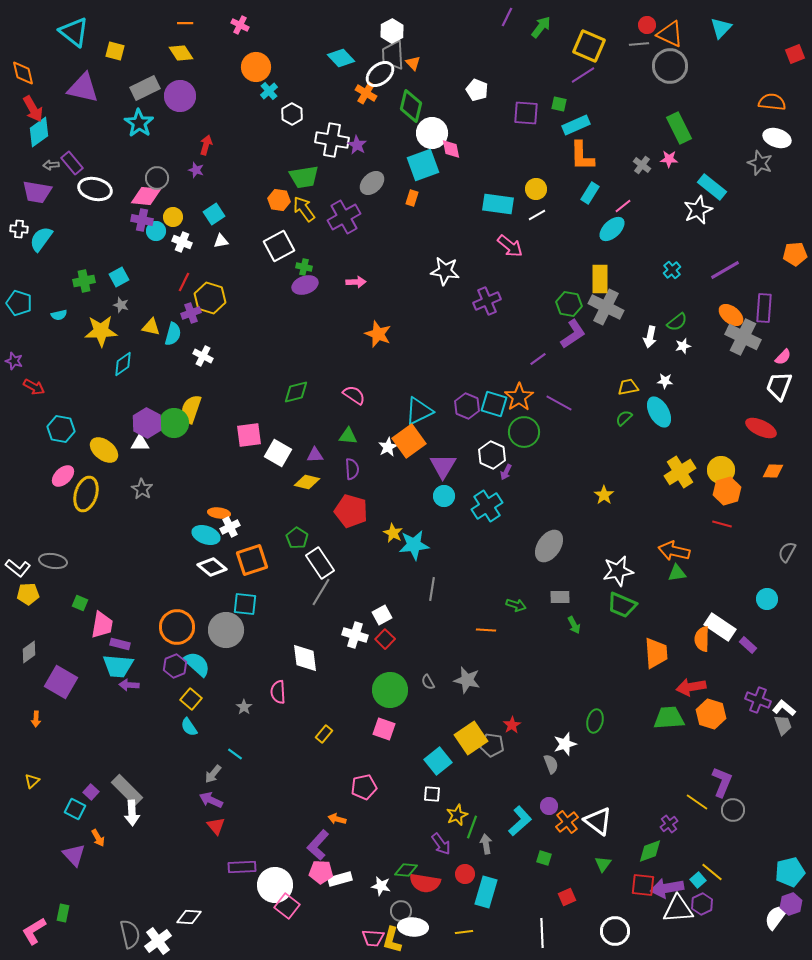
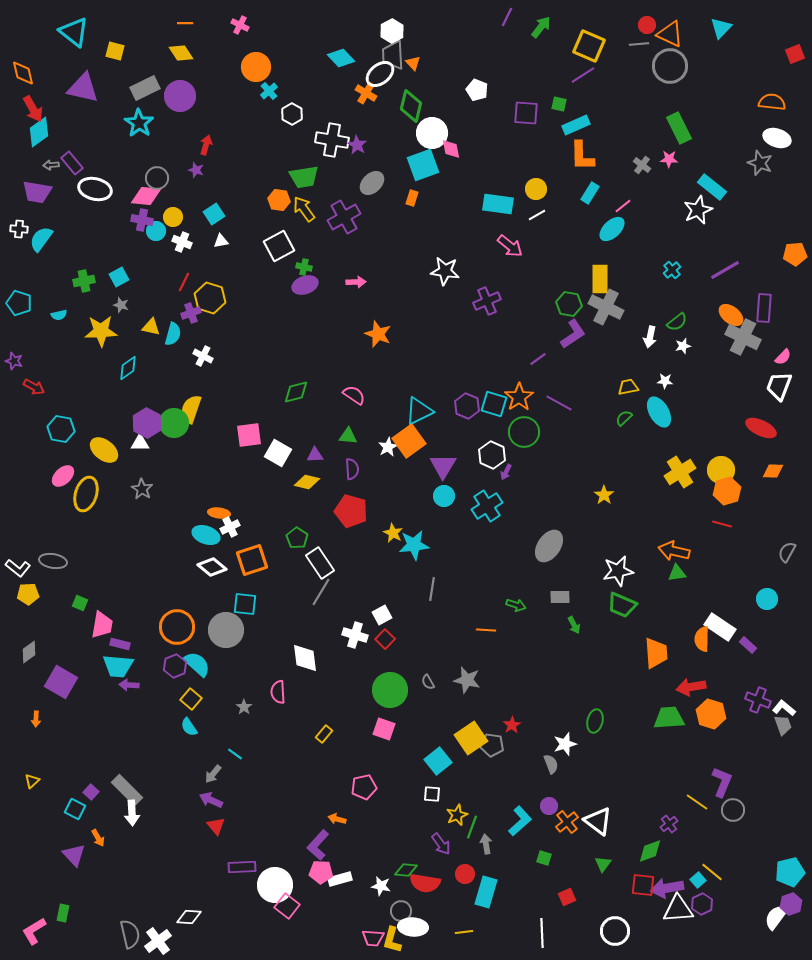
cyan diamond at (123, 364): moved 5 px right, 4 px down
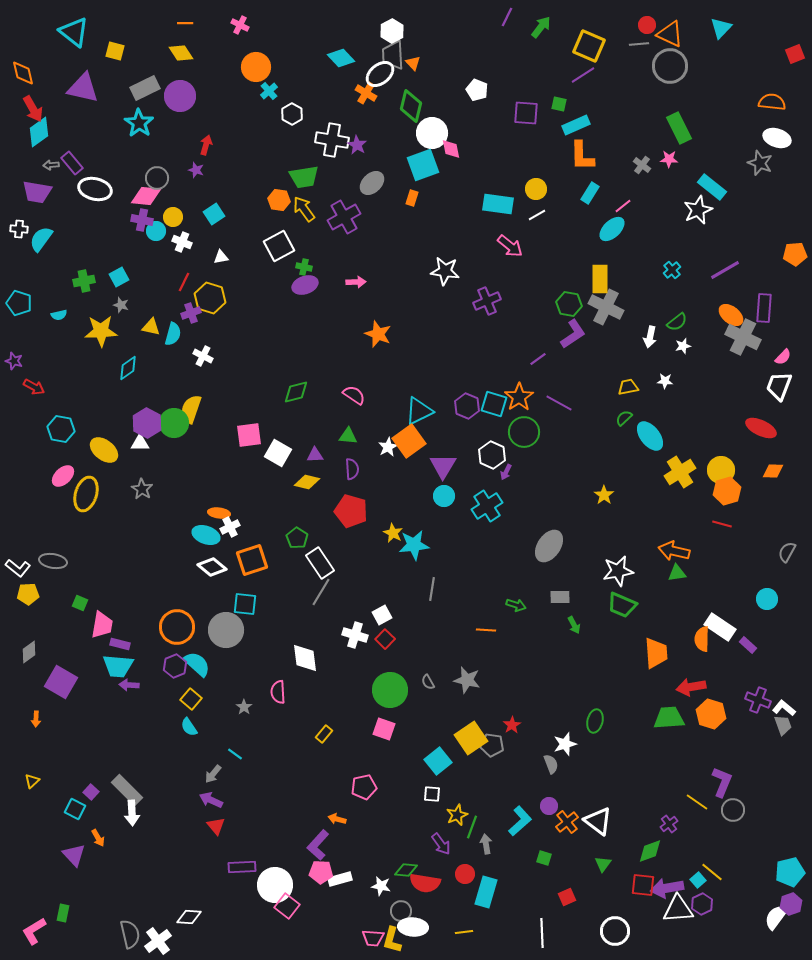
white triangle at (221, 241): moved 16 px down
cyan ellipse at (659, 412): moved 9 px left, 24 px down; rotated 8 degrees counterclockwise
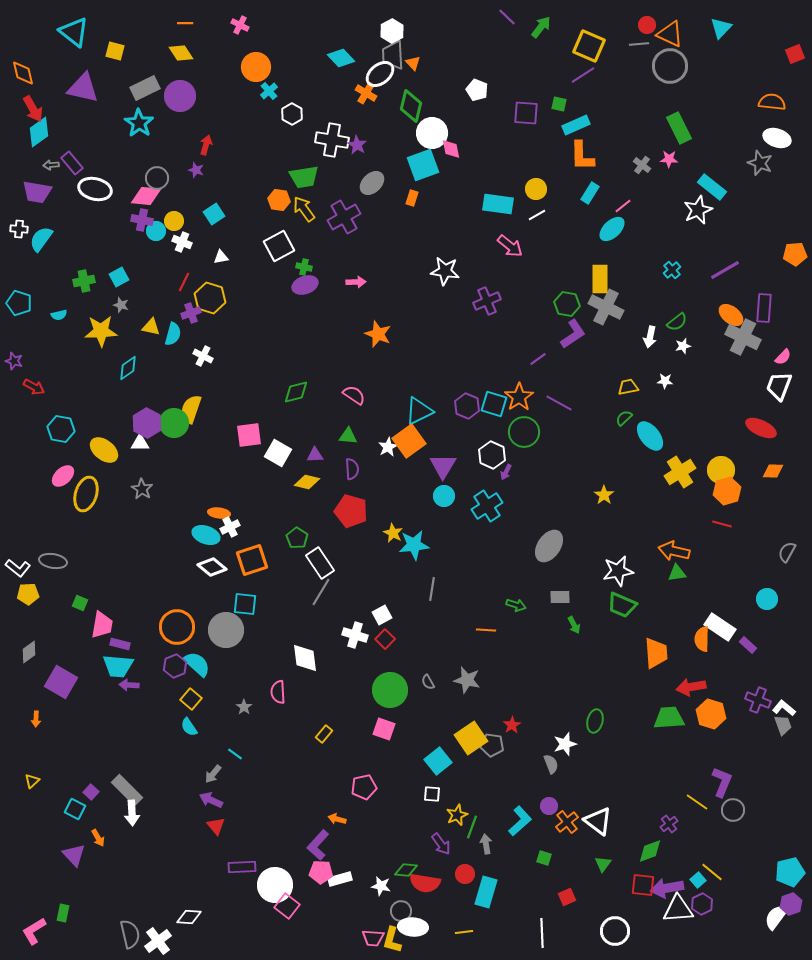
purple line at (507, 17): rotated 72 degrees counterclockwise
yellow circle at (173, 217): moved 1 px right, 4 px down
green hexagon at (569, 304): moved 2 px left
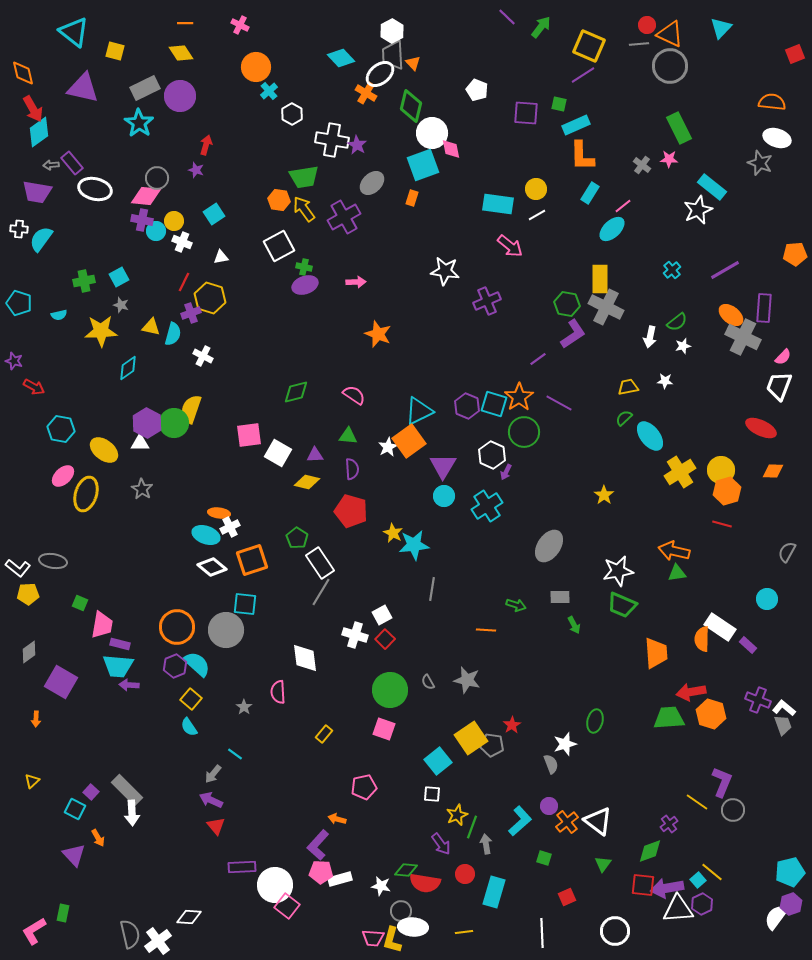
red arrow at (691, 687): moved 5 px down
cyan rectangle at (486, 892): moved 8 px right
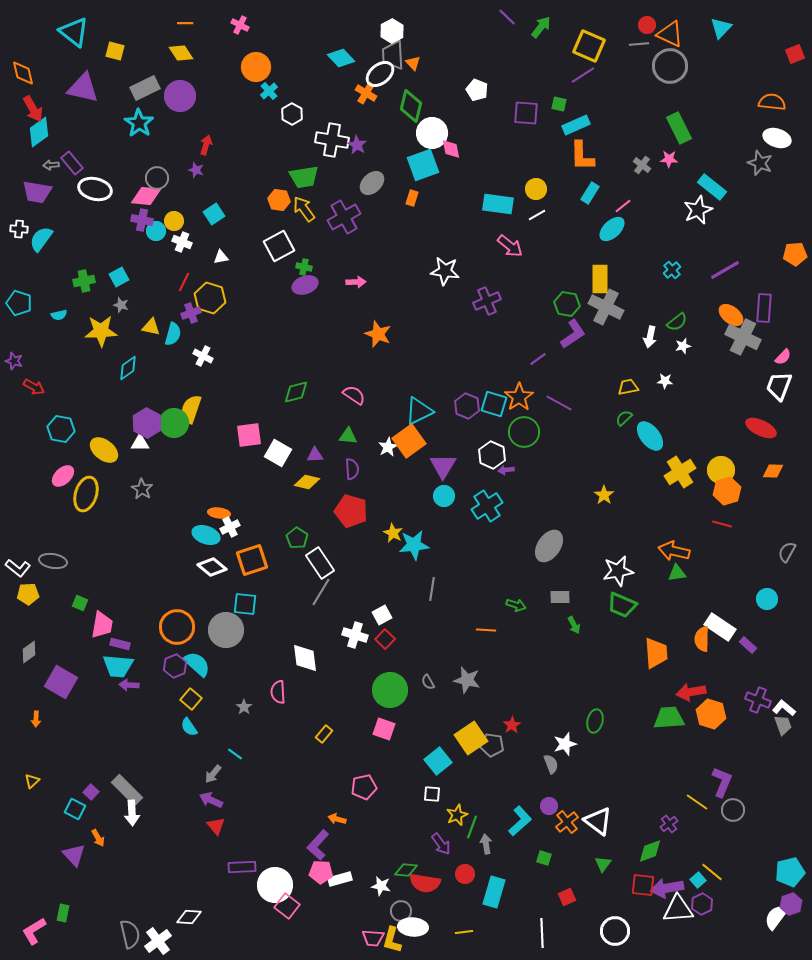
purple arrow at (506, 472): moved 2 px up; rotated 56 degrees clockwise
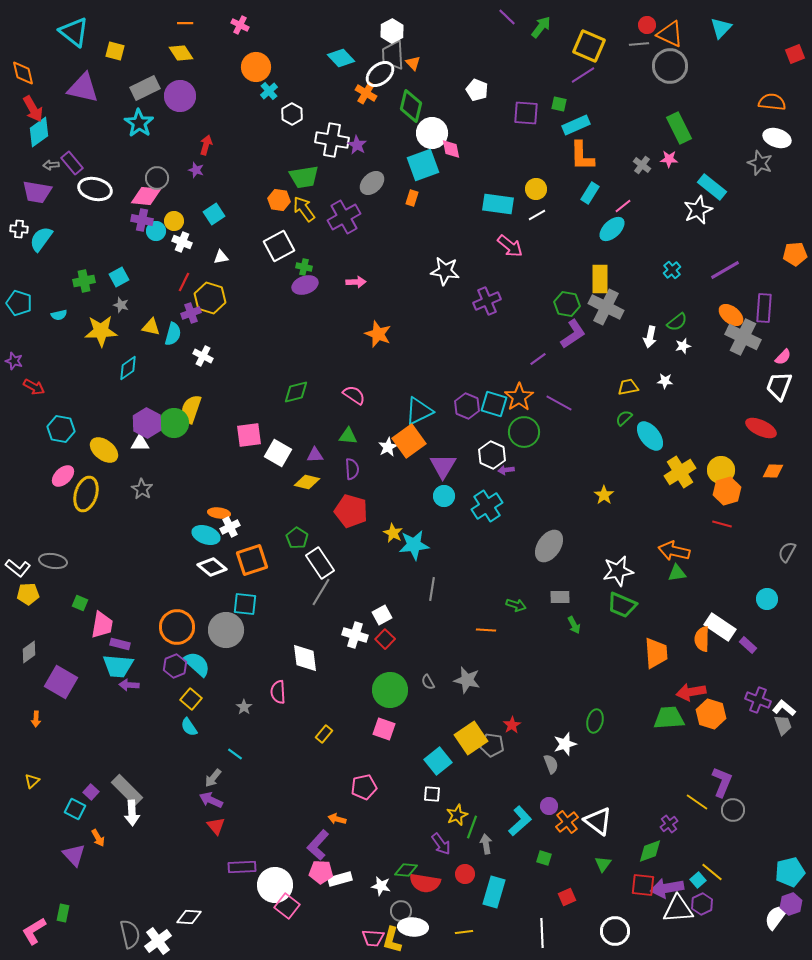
gray arrow at (213, 774): moved 4 px down
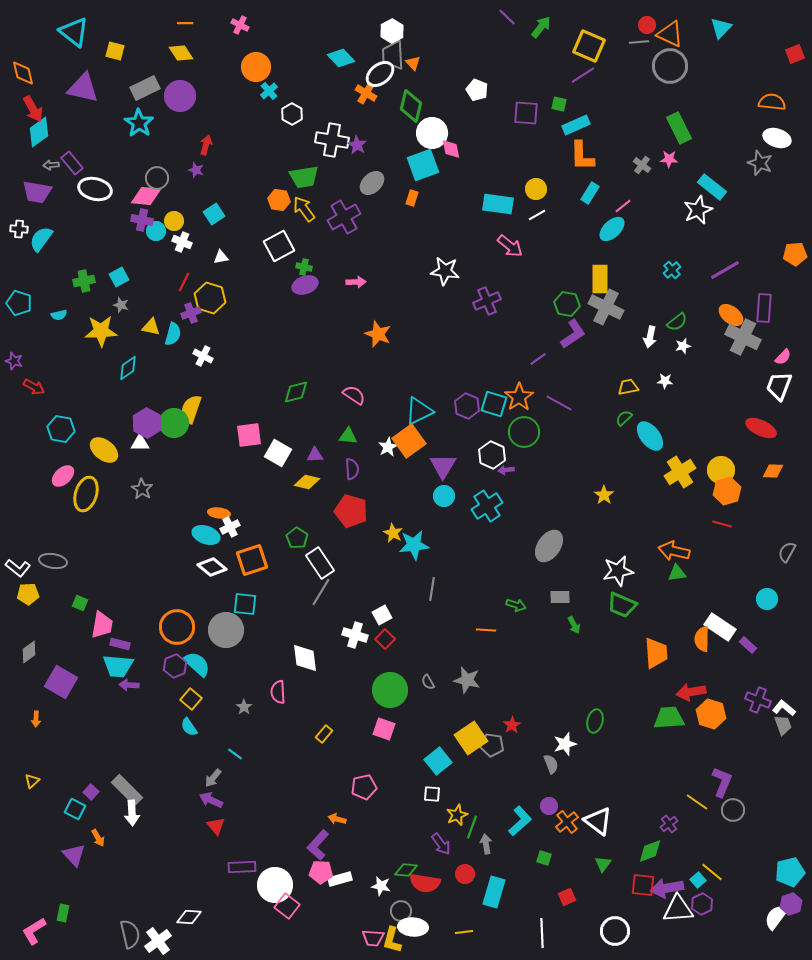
gray line at (639, 44): moved 2 px up
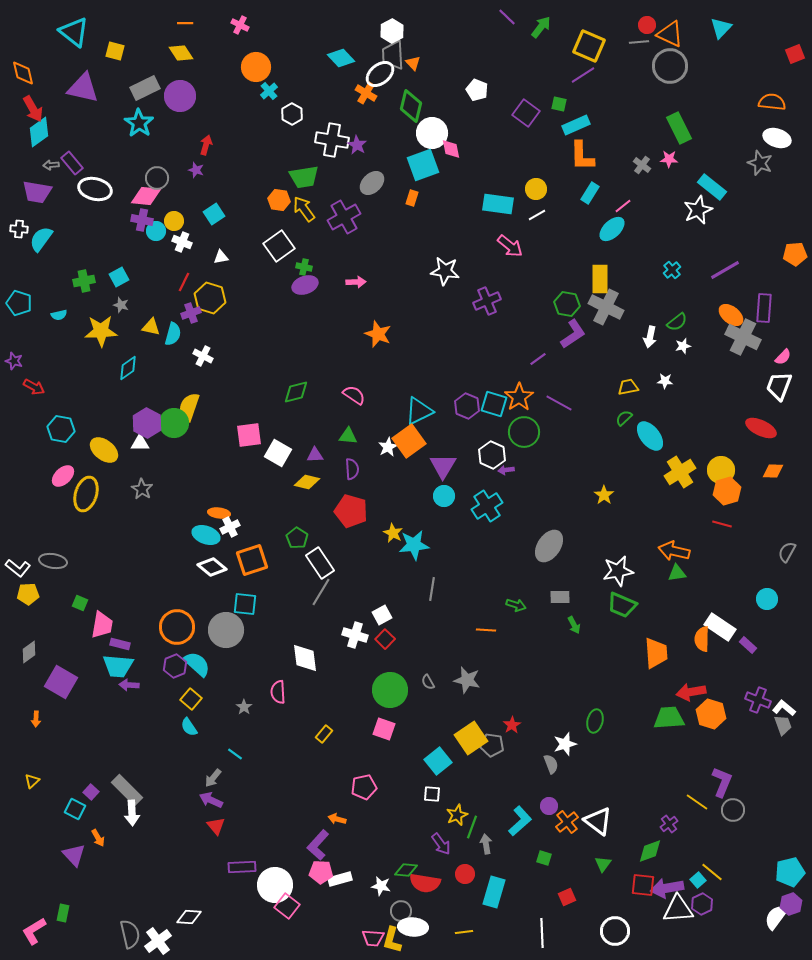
purple square at (526, 113): rotated 32 degrees clockwise
white square at (279, 246): rotated 8 degrees counterclockwise
yellow semicircle at (191, 409): moved 2 px left, 2 px up
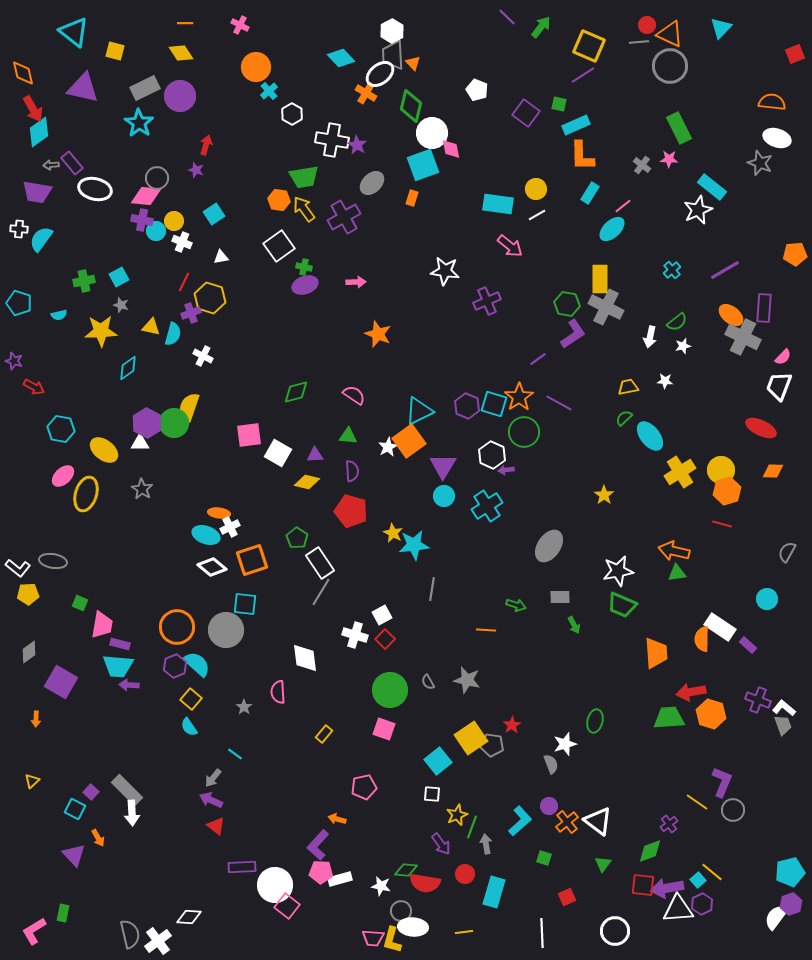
purple semicircle at (352, 469): moved 2 px down
red triangle at (216, 826): rotated 12 degrees counterclockwise
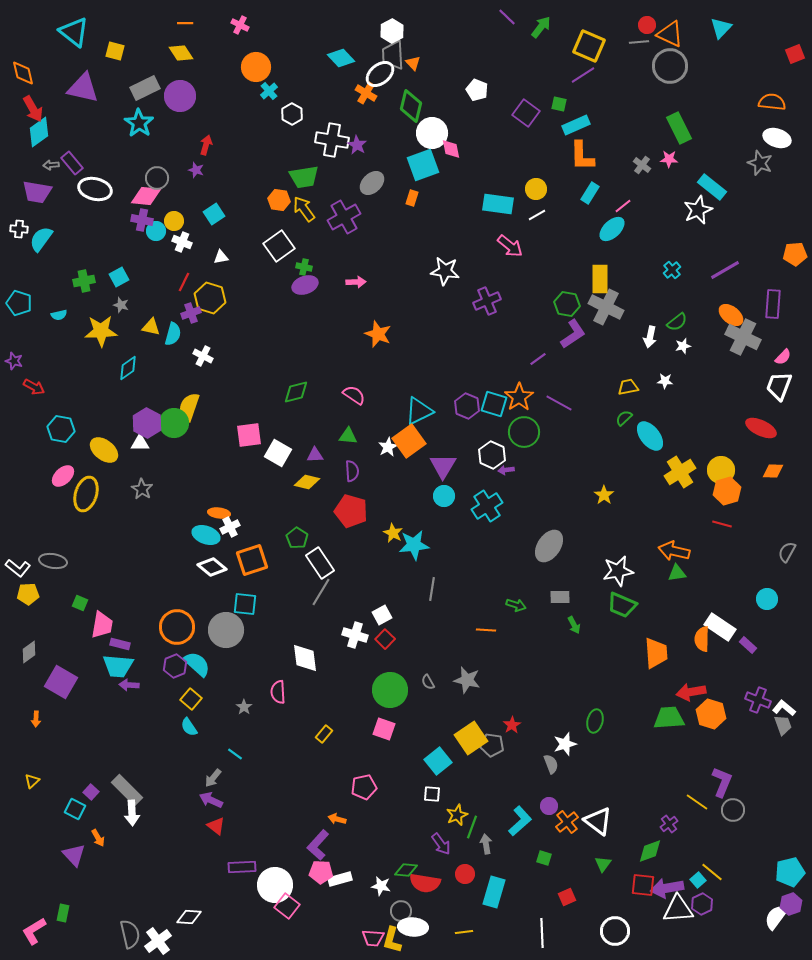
purple rectangle at (764, 308): moved 9 px right, 4 px up
